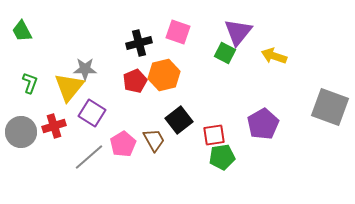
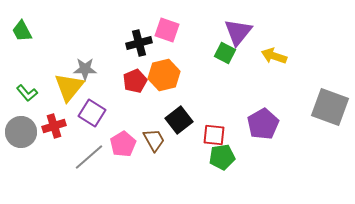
pink square: moved 11 px left, 2 px up
green L-shape: moved 3 px left, 10 px down; rotated 120 degrees clockwise
red square: rotated 15 degrees clockwise
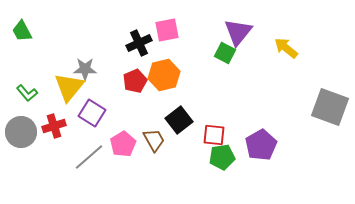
pink square: rotated 30 degrees counterclockwise
black cross: rotated 10 degrees counterclockwise
yellow arrow: moved 12 px right, 8 px up; rotated 20 degrees clockwise
purple pentagon: moved 2 px left, 21 px down
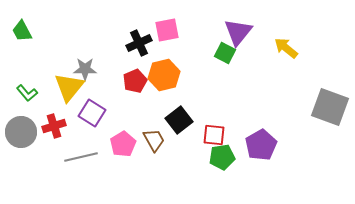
gray line: moved 8 px left; rotated 28 degrees clockwise
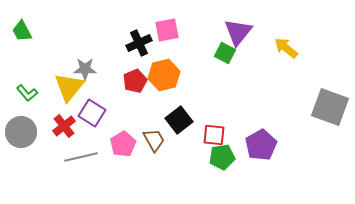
red cross: moved 10 px right; rotated 20 degrees counterclockwise
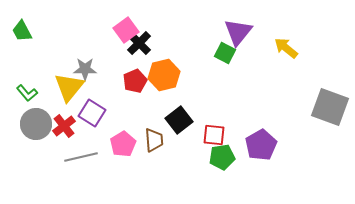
pink square: moved 41 px left; rotated 25 degrees counterclockwise
black cross: rotated 20 degrees counterclockwise
gray circle: moved 15 px right, 8 px up
brown trapezoid: rotated 25 degrees clockwise
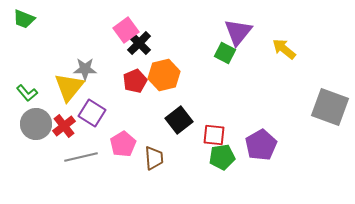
green trapezoid: moved 2 px right, 12 px up; rotated 40 degrees counterclockwise
yellow arrow: moved 2 px left, 1 px down
brown trapezoid: moved 18 px down
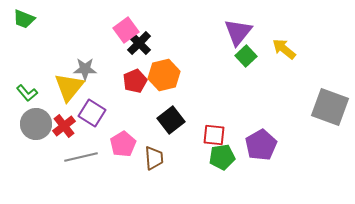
green square: moved 21 px right, 3 px down; rotated 20 degrees clockwise
black square: moved 8 px left
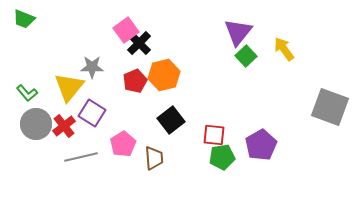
yellow arrow: rotated 15 degrees clockwise
gray star: moved 7 px right, 2 px up
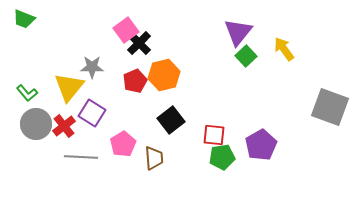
gray line: rotated 16 degrees clockwise
